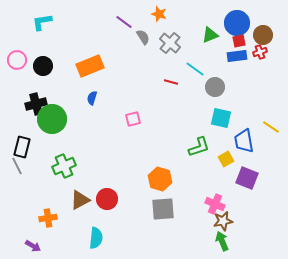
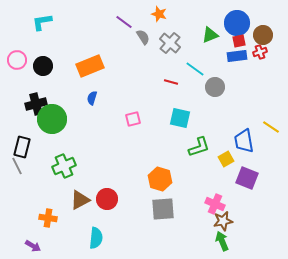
cyan square: moved 41 px left
orange cross: rotated 18 degrees clockwise
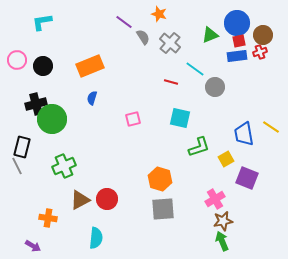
blue trapezoid: moved 7 px up
pink cross: moved 5 px up; rotated 36 degrees clockwise
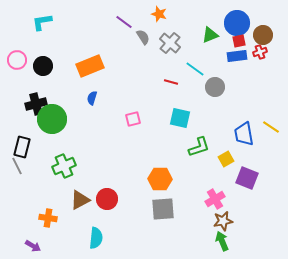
orange hexagon: rotated 15 degrees counterclockwise
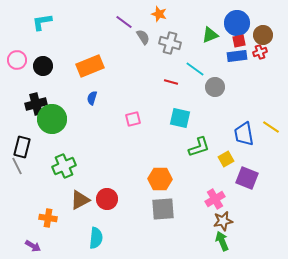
gray cross: rotated 25 degrees counterclockwise
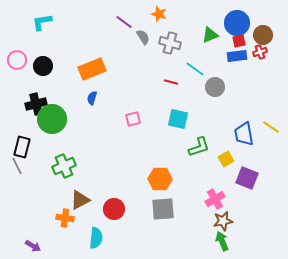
orange rectangle: moved 2 px right, 3 px down
cyan square: moved 2 px left, 1 px down
red circle: moved 7 px right, 10 px down
orange cross: moved 17 px right
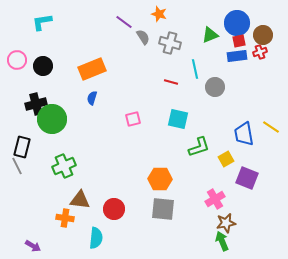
cyan line: rotated 42 degrees clockwise
brown triangle: rotated 35 degrees clockwise
gray square: rotated 10 degrees clockwise
brown star: moved 3 px right, 2 px down
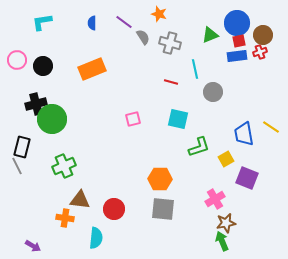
gray circle: moved 2 px left, 5 px down
blue semicircle: moved 75 px up; rotated 16 degrees counterclockwise
